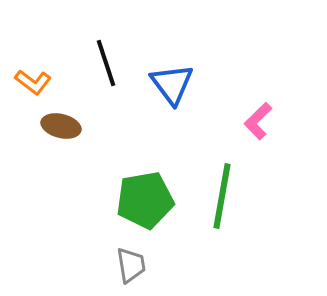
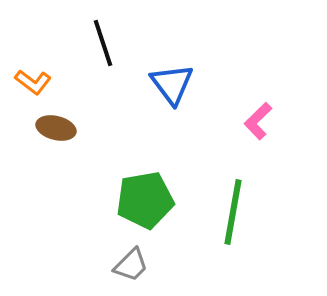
black line: moved 3 px left, 20 px up
brown ellipse: moved 5 px left, 2 px down
green line: moved 11 px right, 16 px down
gray trapezoid: rotated 54 degrees clockwise
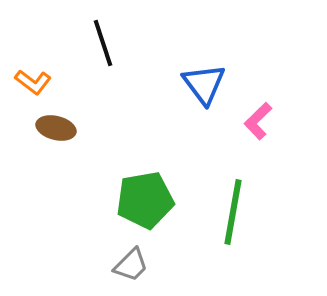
blue triangle: moved 32 px right
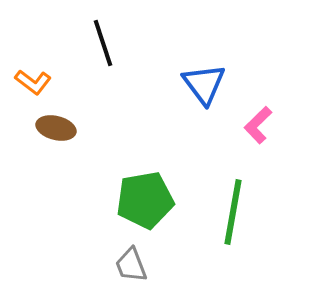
pink L-shape: moved 4 px down
gray trapezoid: rotated 114 degrees clockwise
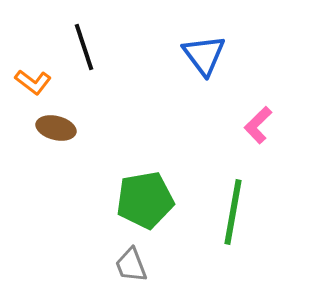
black line: moved 19 px left, 4 px down
blue triangle: moved 29 px up
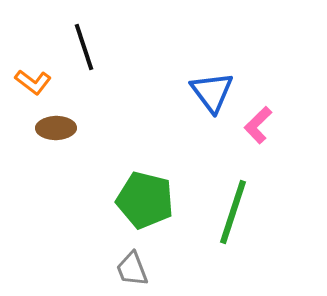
blue triangle: moved 8 px right, 37 px down
brown ellipse: rotated 15 degrees counterclockwise
green pentagon: rotated 24 degrees clockwise
green line: rotated 8 degrees clockwise
gray trapezoid: moved 1 px right, 4 px down
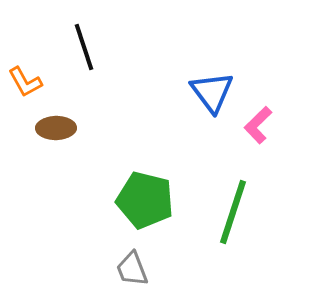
orange L-shape: moved 8 px left; rotated 24 degrees clockwise
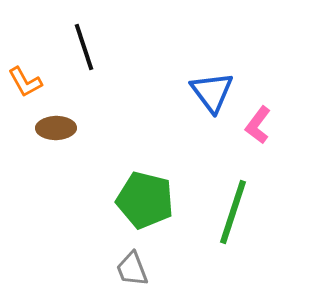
pink L-shape: rotated 9 degrees counterclockwise
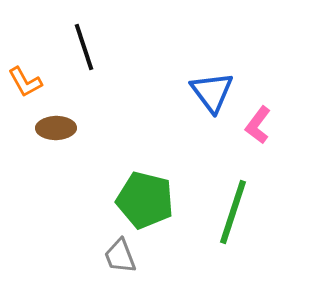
gray trapezoid: moved 12 px left, 13 px up
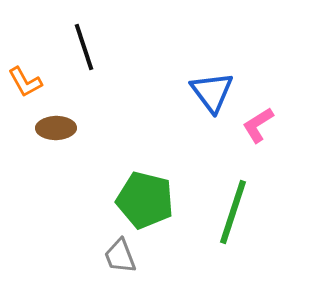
pink L-shape: rotated 21 degrees clockwise
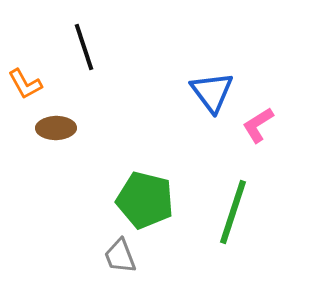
orange L-shape: moved 2 px down
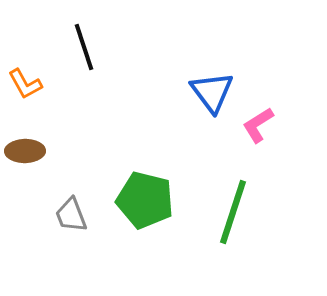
brown ellipse: moved 31 px left, 23 px down
gray trapezoid: moved 49 px left, 41 px up
